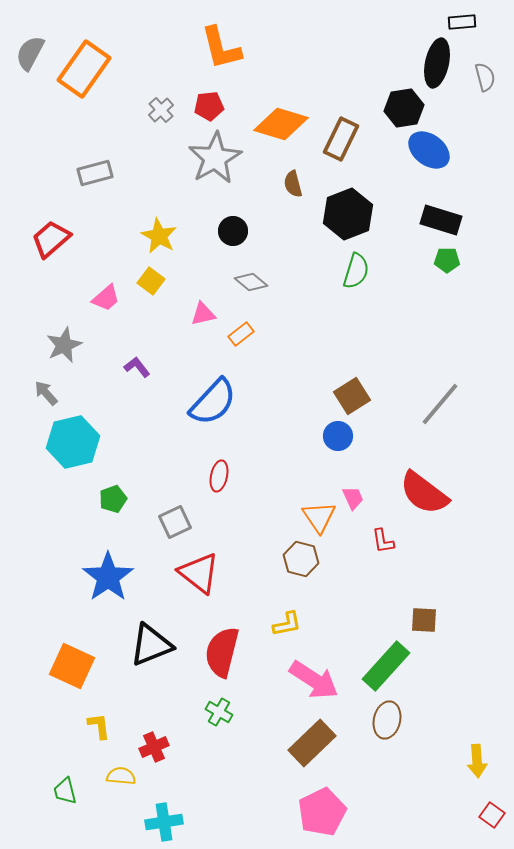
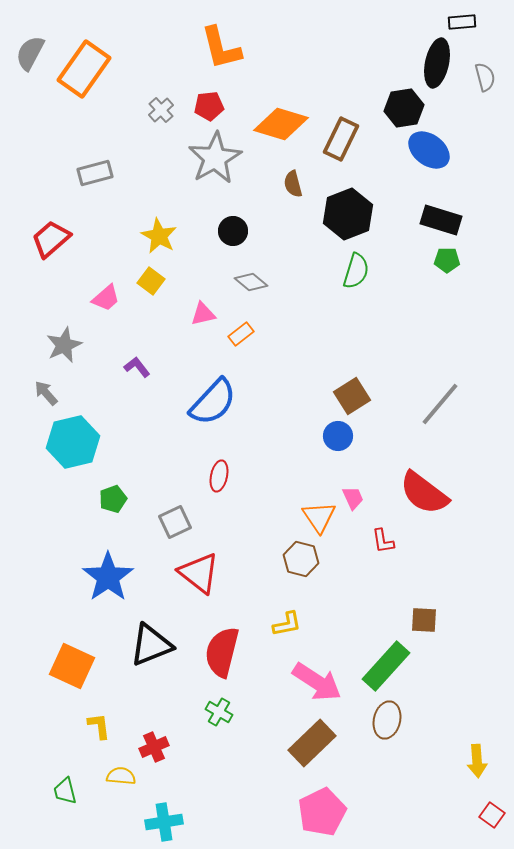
pink arrow at (314, 680): moved 3 px right, 2 px down
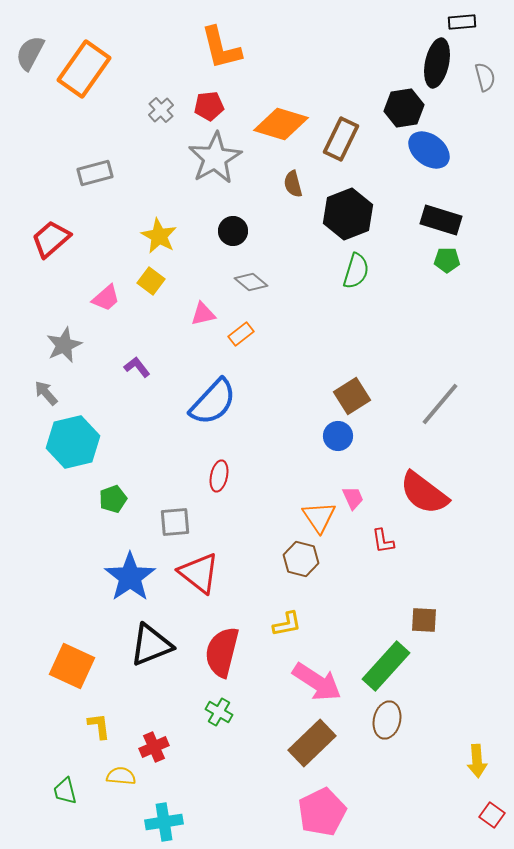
gray square at (175, 522): rotated 20 degrees clockwise
blue star at (108, 577): moved 22 px right
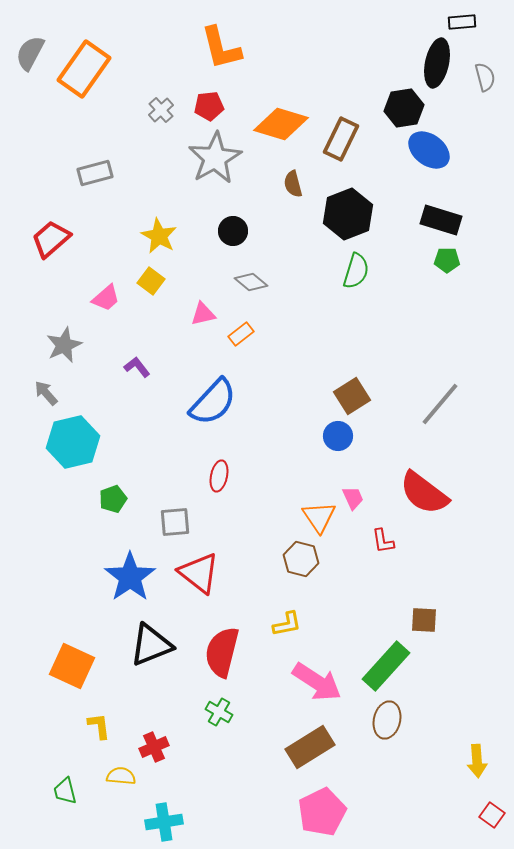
brown rectangle at (312, 743): moved 2 px left, 4 px down; rotated 12 degrees clockwise
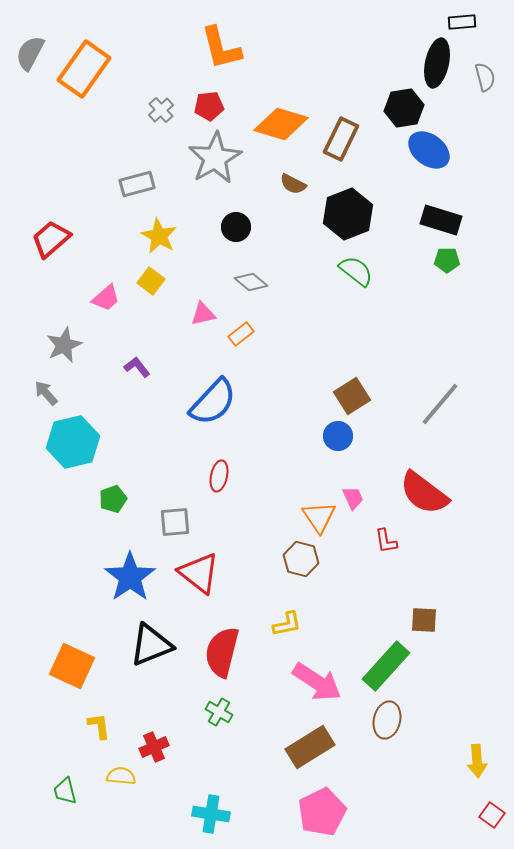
gray rectangle at (95, 173): moved 42 px right, 11 px down
brown semicircle at (293, 184): rotated 48 degrees counterclockwise
black circle at (233, 231): moved 3 px right, 4 px up
green semicircle at (356, 271): rotated 69 degrees counterclockwise
red L-shape at (383, 541): moved 3 px right
cyan cross at (164, 822): moved 47 px right, 8 px up; rotated 18 degrees clockwise
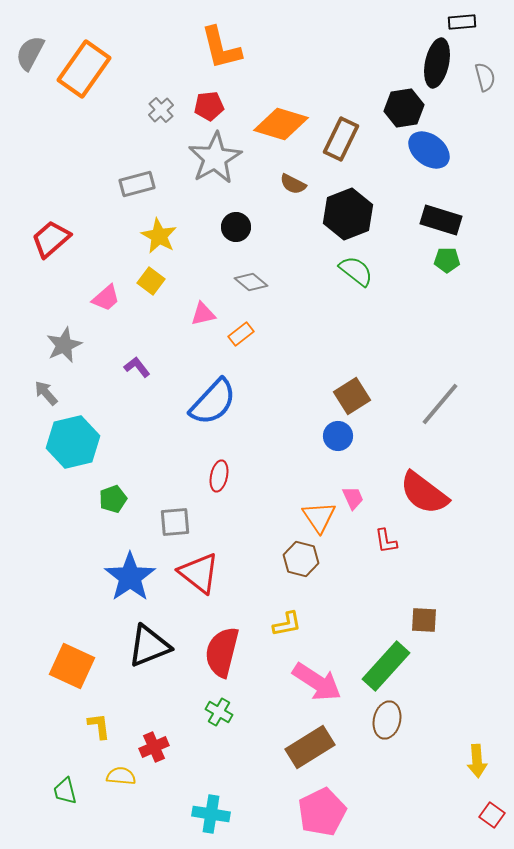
black triangle at (151, 645): moved 2 px left, 1 px down
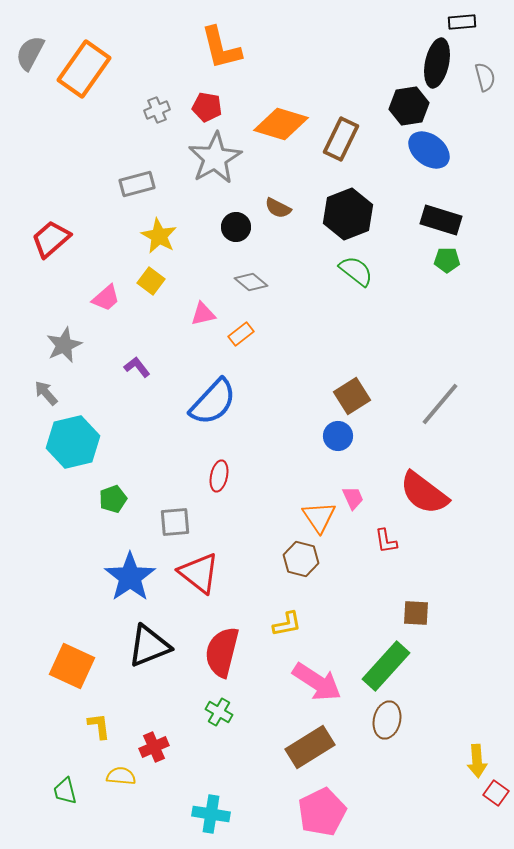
red pentagon at (209, 106): moved 2 px left, 1 px down; rotated 16 degrees clockwise
black hexagon at (404, 108): moved 5 px right, 2 px up
gray cross at (161, 110): moved 4 px left; rotated 20 degrees clockwise
brown semicircle at (293, 184): moved 15 px left, 24 px down
brown square at (424, 620): moved 8 px left, 7 px up
red square at (492, 815): moved 4 px right, 22 px up
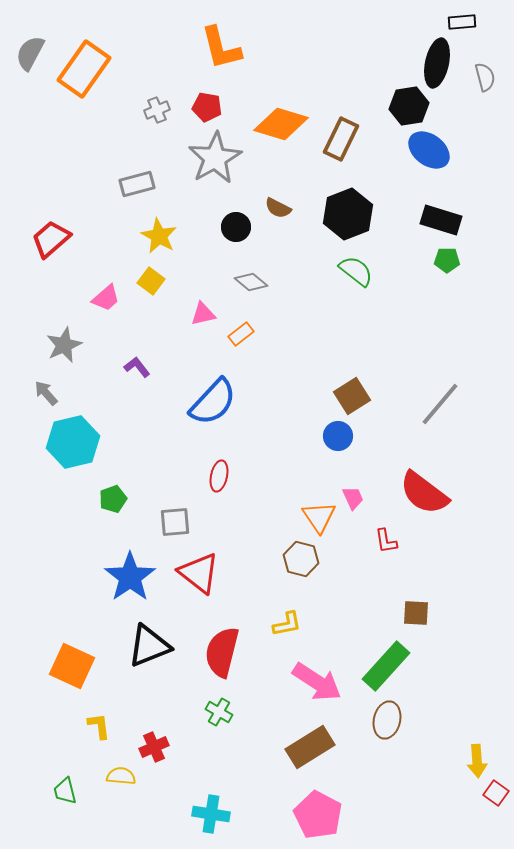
pink pentagon at (322, 812): moved 4 px left, 3 px down; rotated 18 degrees counterclockwise
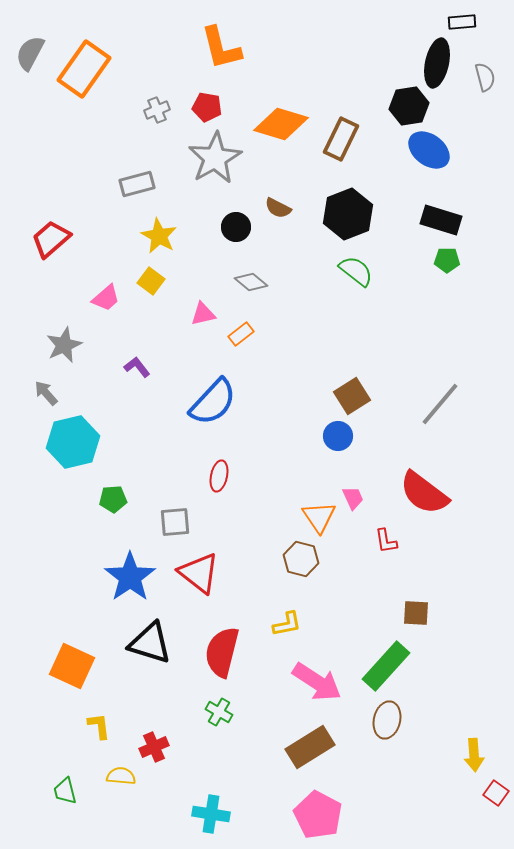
green pentagon at (113, 499): rotated 16 degrees clockwise
black triangle at (149, 646): moved 1 px right, 3 px up; rotated 39 degrees clockwise
yellow arrow at (477, 761): moved 3 px left, 6 px up
